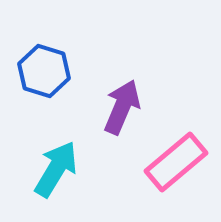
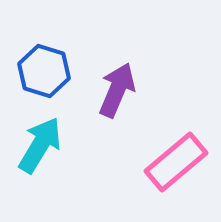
purple arrow: moved 5 px left, 17 px up
cyan arrow: moved 16 px left, 24 px up
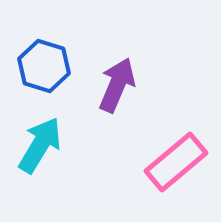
blue hexagon: moved 5 px up
purple arrow: moved 5 px up
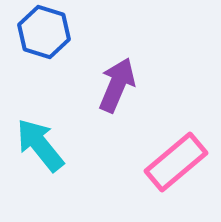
blue hexagon: moved 34 px up
cyan arrow: rotated 70 degrees counterclockwise
